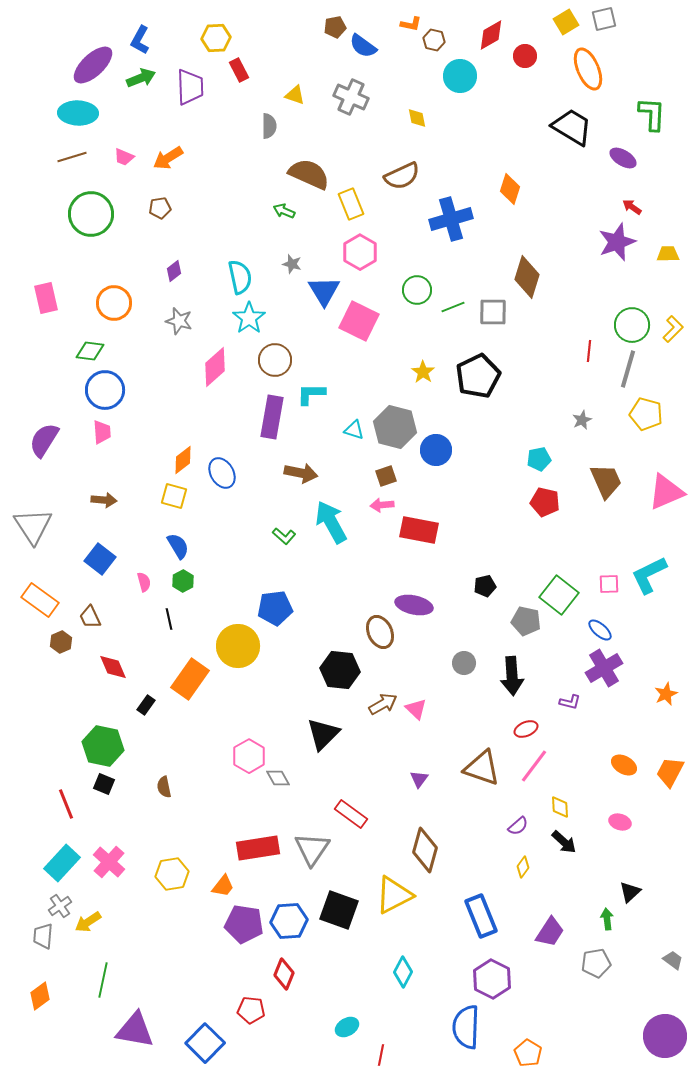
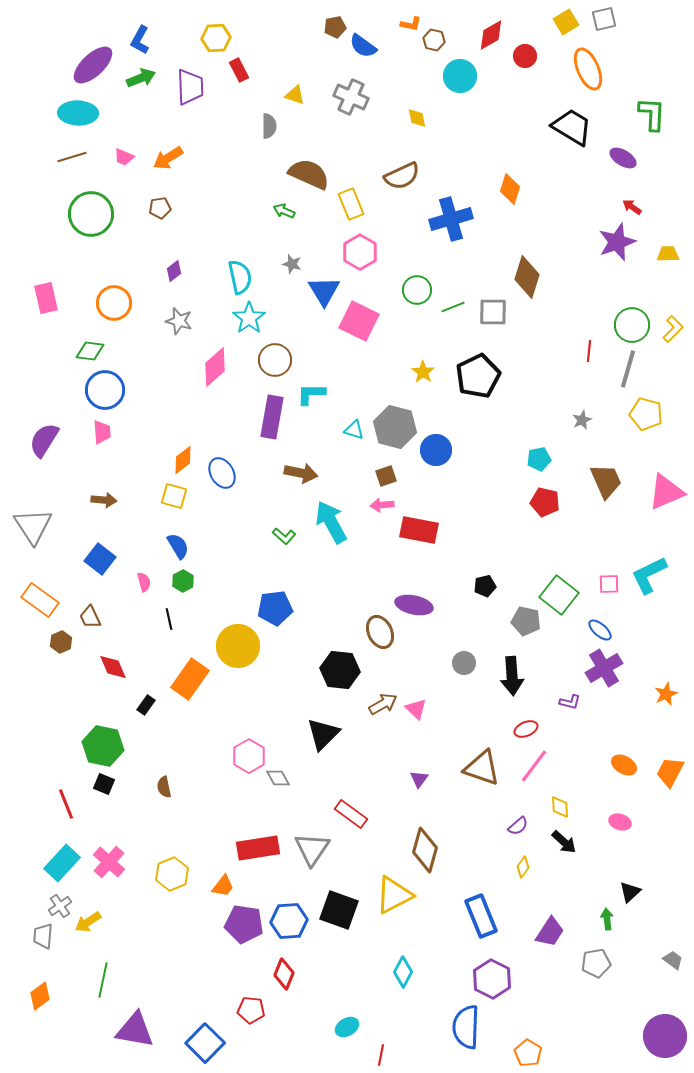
yellow hexagon at (172, 874): rotated 12 degrees counterclockwise
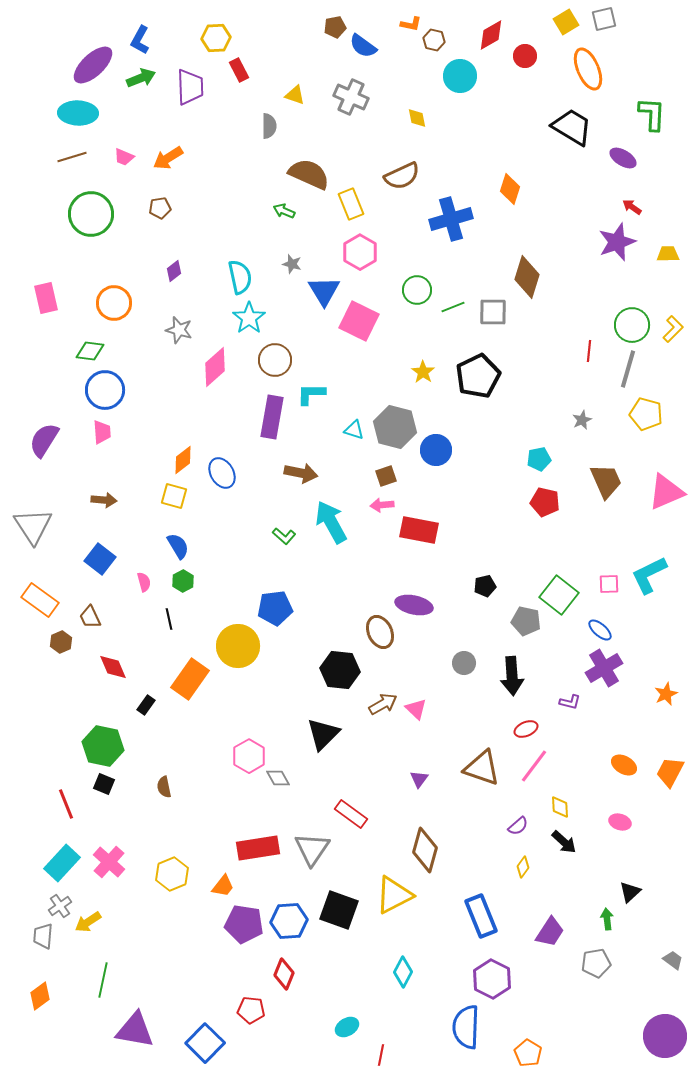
gray star at (179, 321): moved 9 px down
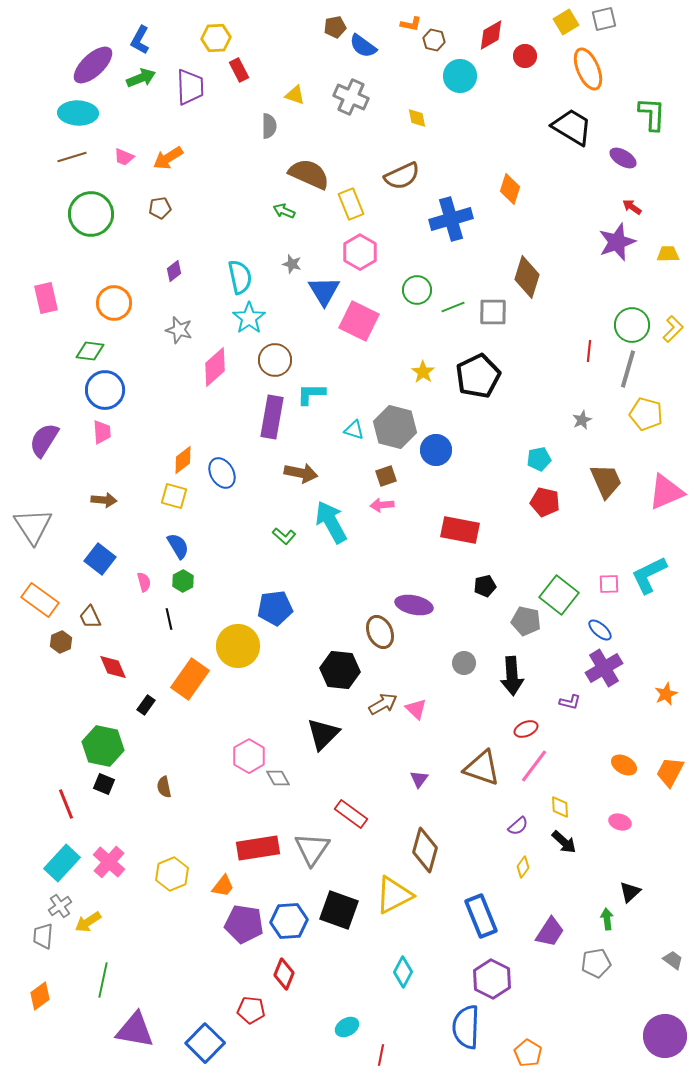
red rectangle at (419, 530): moved 41 px right
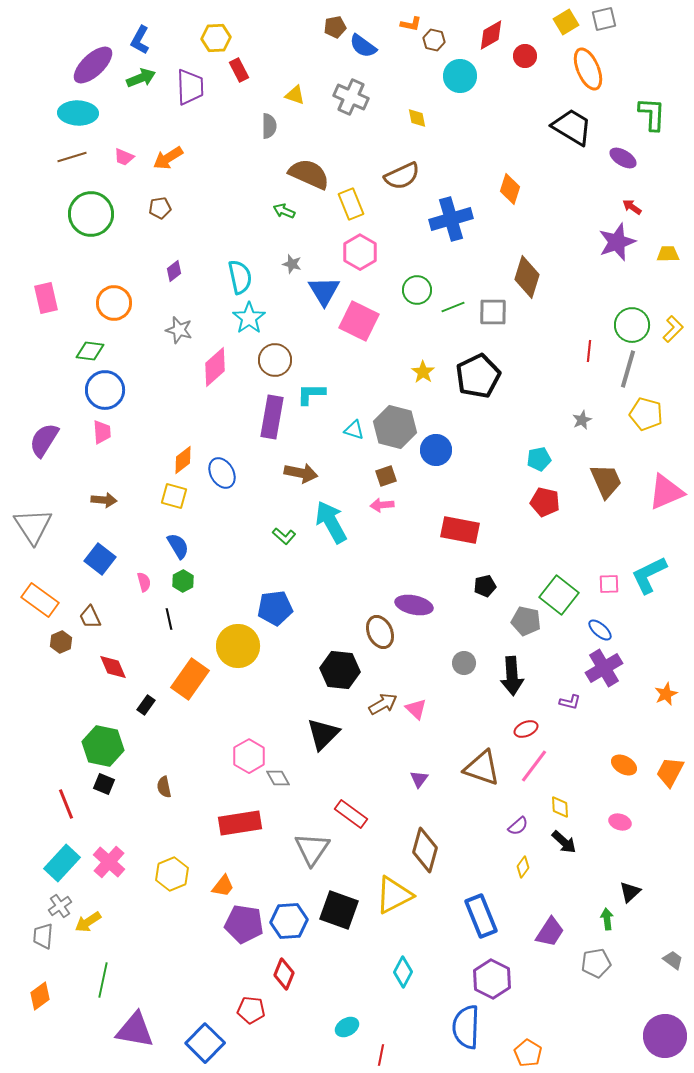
red rectangle at (258, 848): moved 18 px left, 25 px up
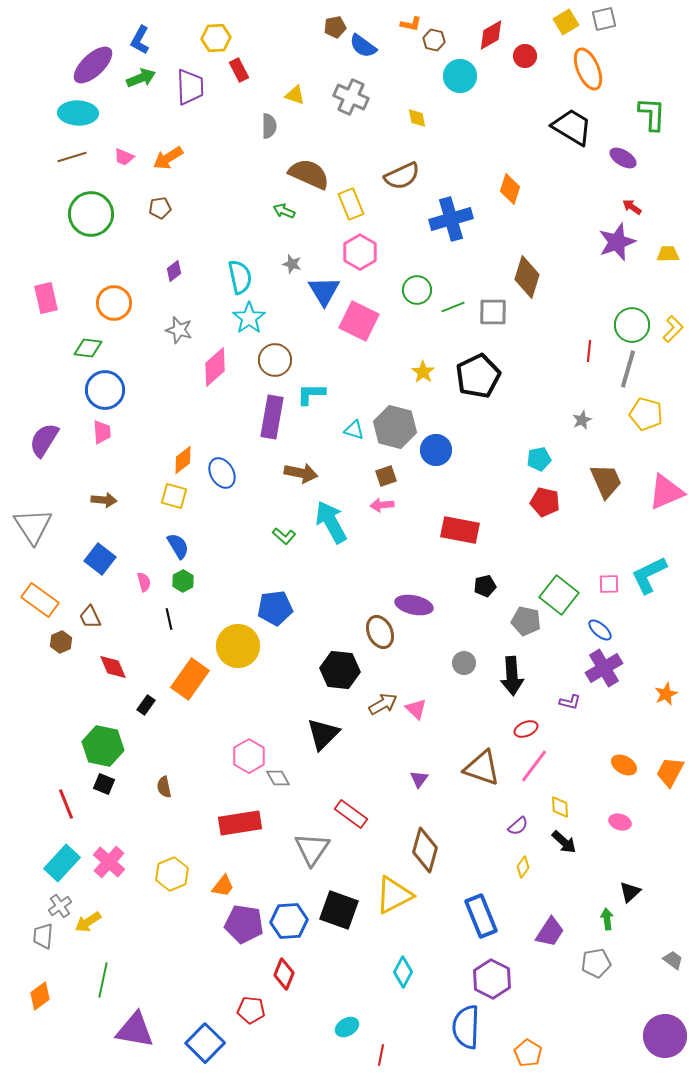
green diamond at (90, 351): moved 2 px left, 3 px up
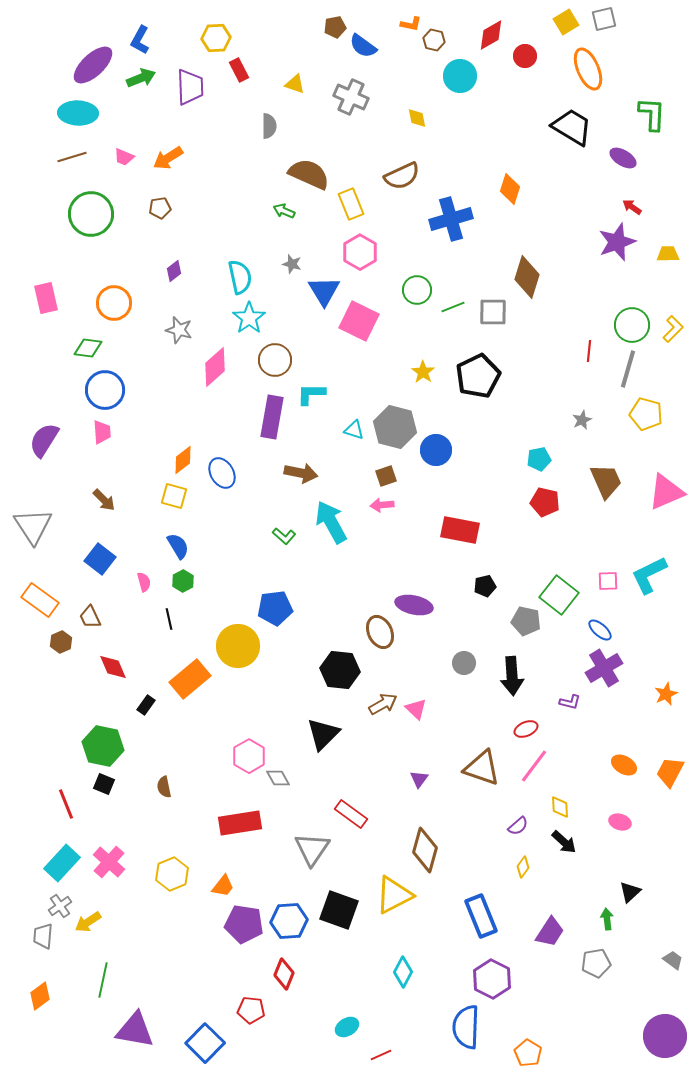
yellow triangle at (295, 95): moved 11 px up
brown arrow at (104, 500): rotated 40 degrees clockwise
pink square at (609, 584): moved 1 px left, 3 px up
orange rectangle at (190, 679): rotated 15 degrees clockwise
red line at (381, 1055): rotated 55 degrees clockwise
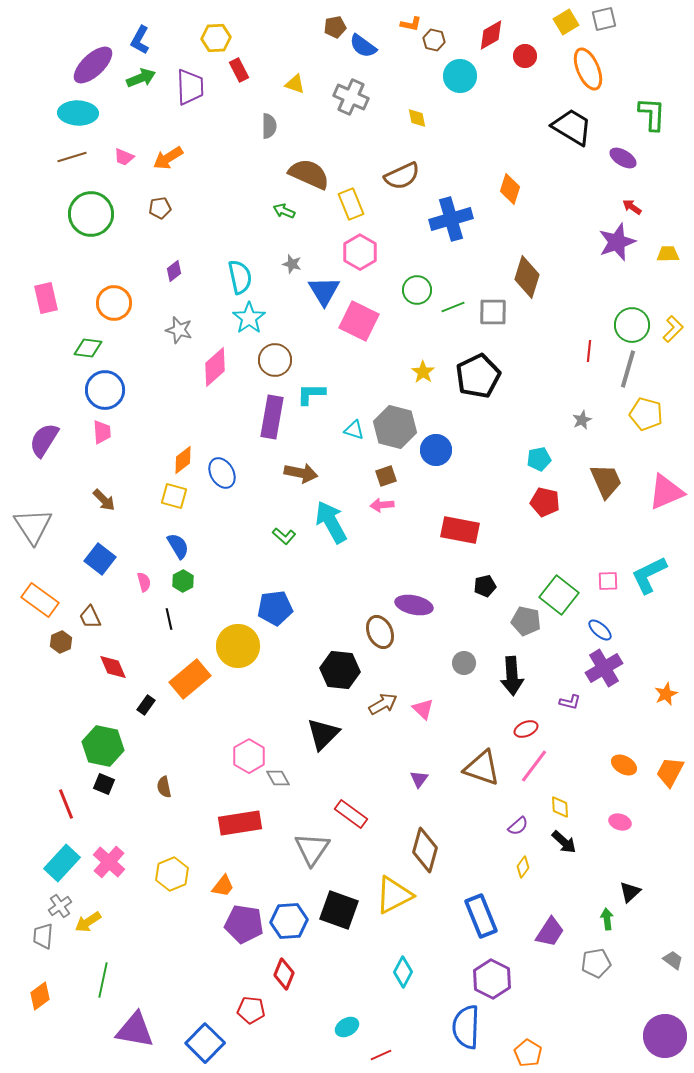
pink triangle at (416, 709): moved 7 px right
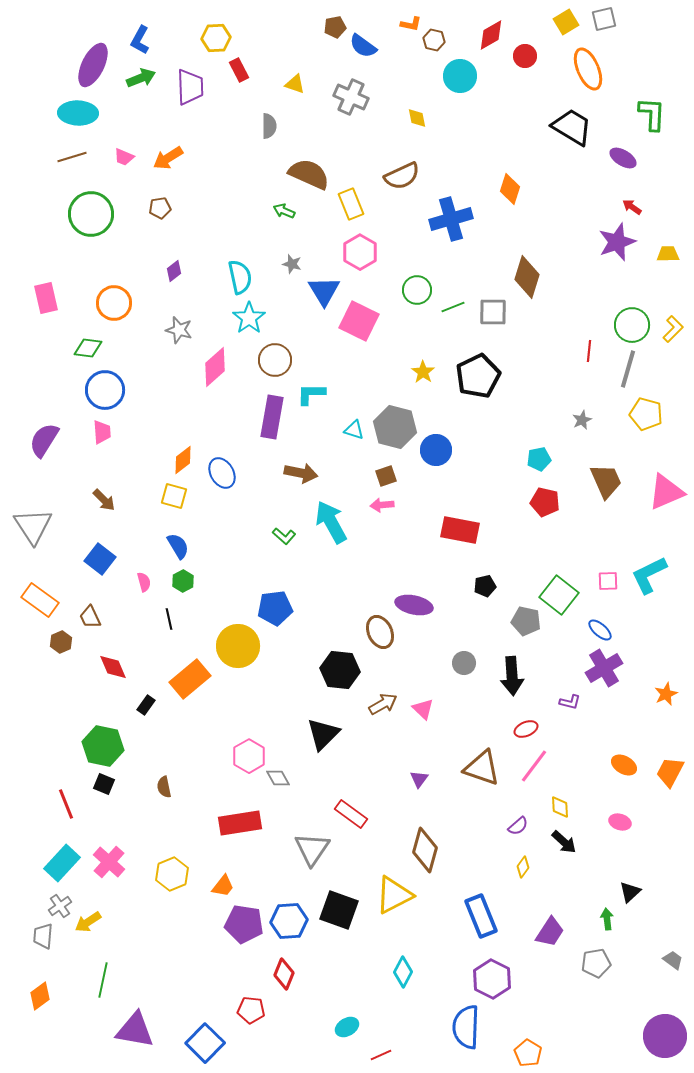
purple ellipse at (93, 65): rotated 21 degrees counterclockwise
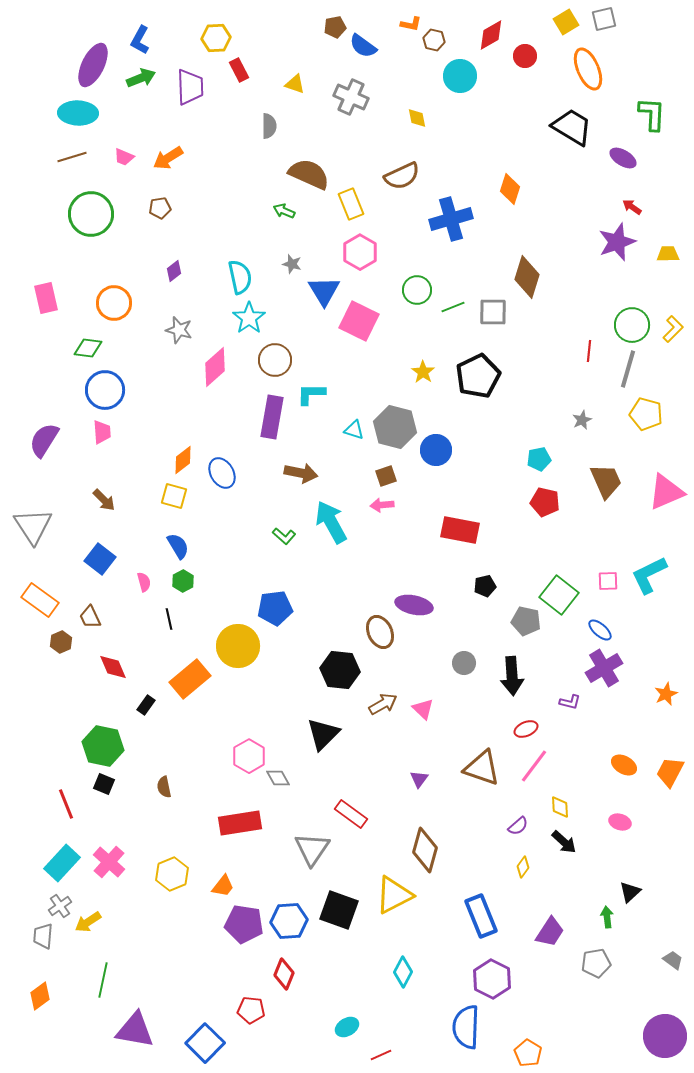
green arrow at (607, 919): moved 2 px up
